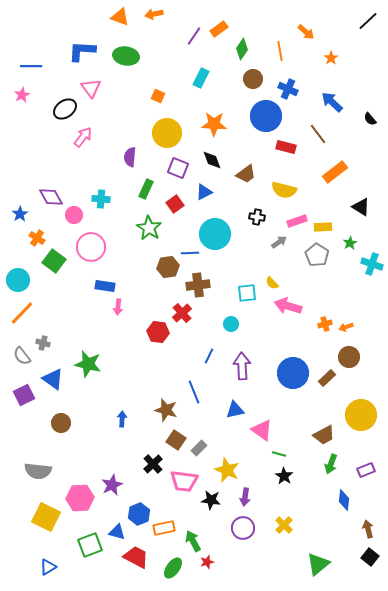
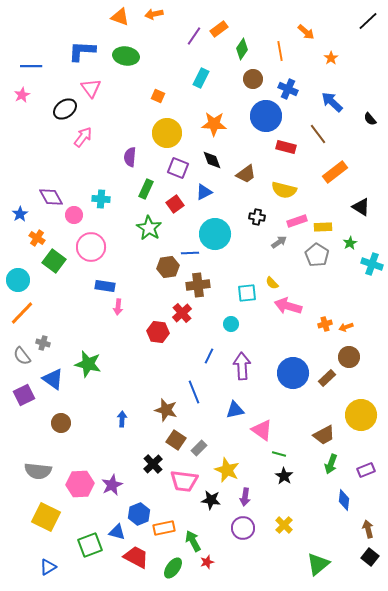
pink hexagon at (80, 498): moved 14 px up
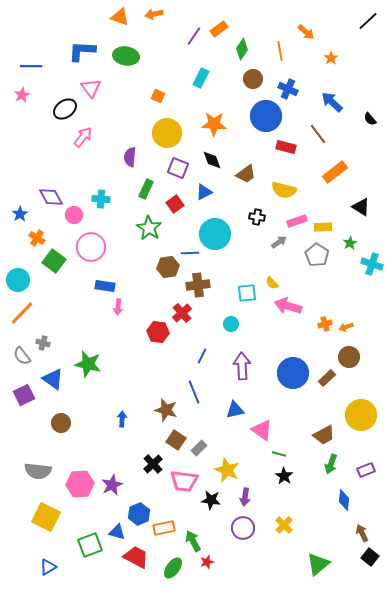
blue line at (209, 356): moved 7 px left
brown arrow at (368, 529): moved 6 px left, 4 px down; rotated 12 degrees counterclockwise
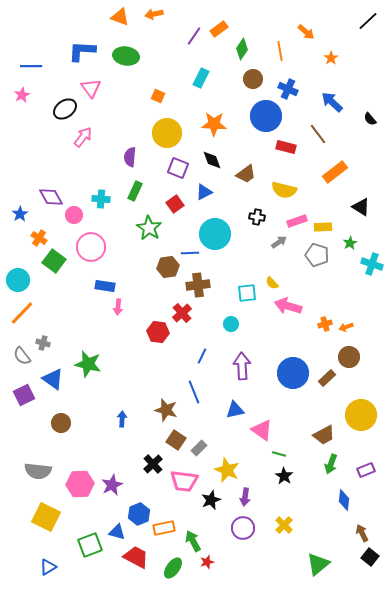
green rectangle at (146, 189): moved 11 px left, 2 px down
orange cross at (37, 238): moved 2 px right
gray pentagon at (317, 255): rotated 15 degrees counterclockwise
black star at (211, 500): rotated 30 degrees counterclockwise
